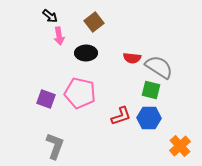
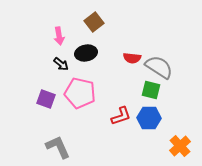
black arrow: moved 11 px right, 48 px down
black ellipse: rotated 10 degrees counterclockwise
gray L-shape: moved 3 px right, 1 px down; rotated 44 degrees counterclockwise
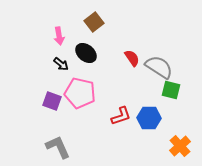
black ellipse: rotated 50 degrees clockwise
red semicircle: rotated 132 degrees counterclockwise
green square: moved 20 px right
purple square: moved 6 px right, 2 px down
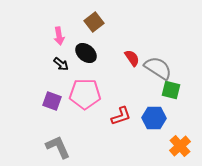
gray semicircle: moved 1 px left, 1 px down
pink pentagon: moved 5 px right, 1 px down; rotated 12 degrees counterclockwise
blue hexagon: moved 5 px right
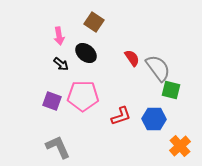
brown square: rotated 18 degrees counterclockwise
gray semicircle: rotated 20 degrees clockwise
pink pentagon: moved 2 px left, 2 px down
blue hexagon: moved 1 px down
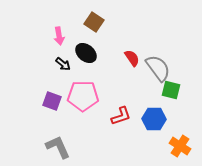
black arrow: moved 2 px right
orange cross: rotated 15 degrees counterclockwise
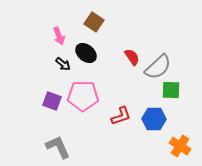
pink arrow: rotated 12 degrees counterclockwise
red semicircle: moved 1 px up
gray semicircle: moved 1 px up; rotated 84 degrees clockwise
green square: rotated 12 degrees counterclockwise
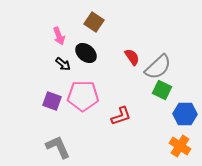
green square: moved 9 px left; rotated 24 degrees clockwise
blue hexagon: moved 31 px right, 5 px up
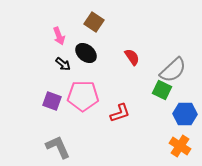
gray semicircle: moved 15 px right, 3 px down
red L-shape: moved 1 px left, 3 px up
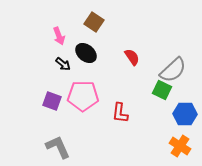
red L-shape: rotated 115 degrees clockwise
